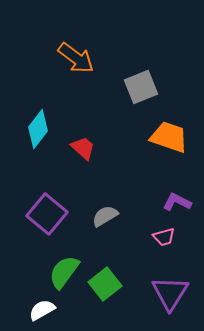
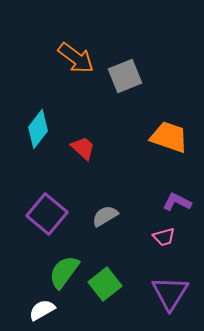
gray square: moved 16 px left, 11 px up
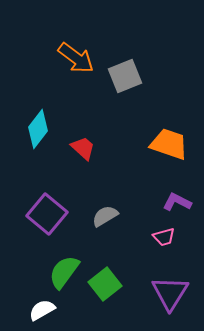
orange trapezoid: moved 7 px down
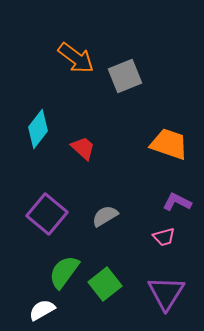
purple triangle: moved 4 px left
